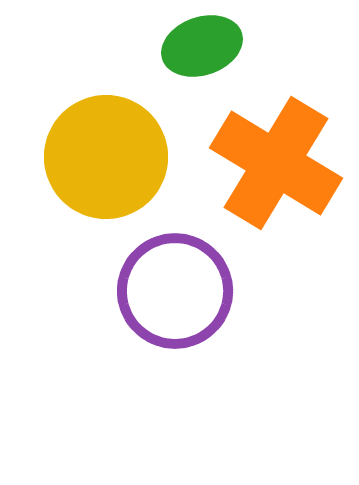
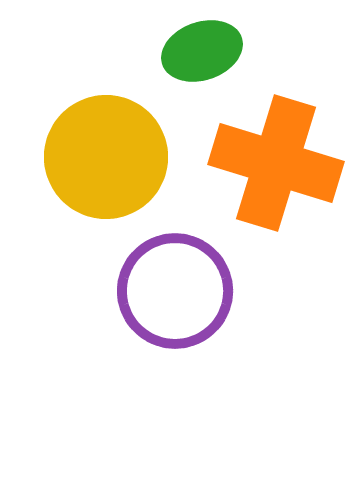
green ellipse: moved 5 px down
orange cross: rotated 14 degrees counterclockwise
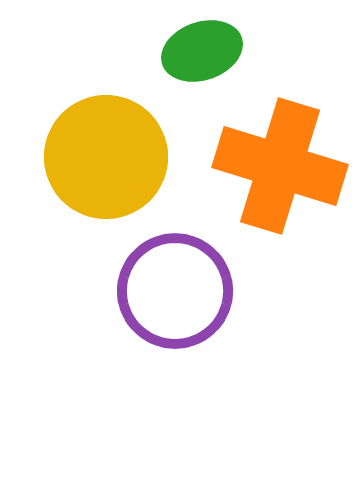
orange cross: moved 4 px right, 3 px down
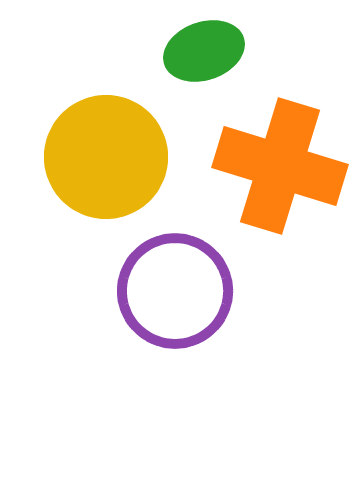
green ellipse: moved 2 px right
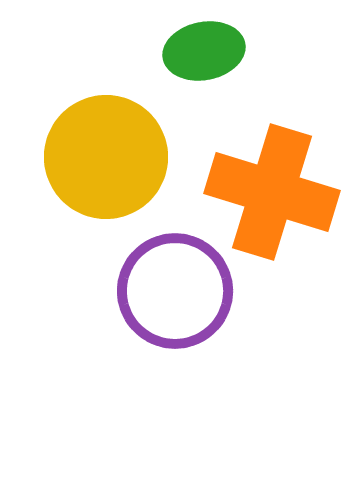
green ellipse: rotated 8 degrees clockwise
orange cross: moved 8 px left, 26 px down
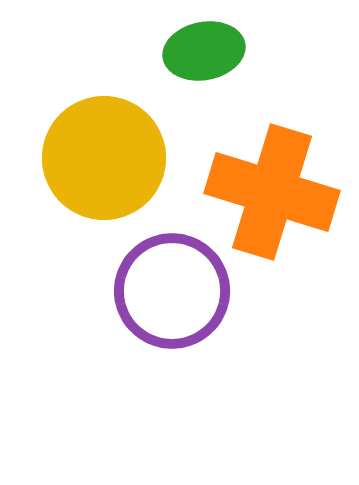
yellow circle: moved 2 px left, 1 px down
purple circle: moved 3 px left
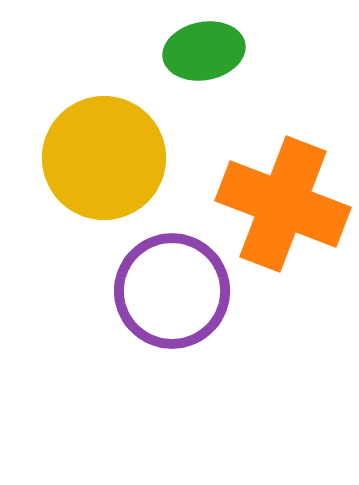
orange cross: moved 11 px right, 12 px down; rotated 4 degrees clockwise
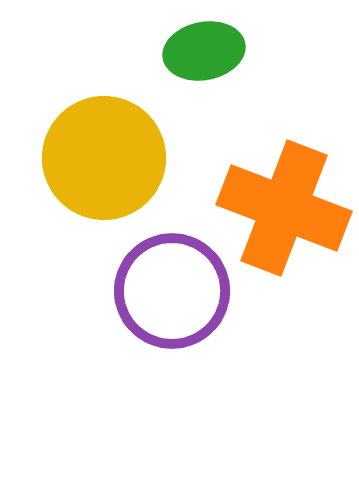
orange cross: moved 1 px right, 4 px down
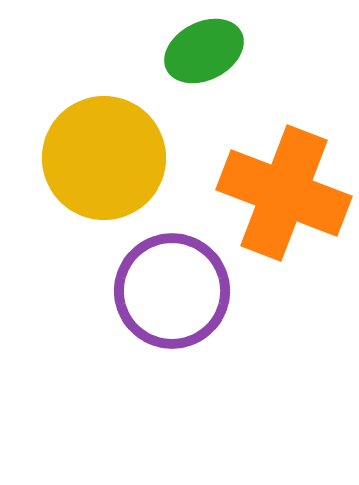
green ellipse: rotated 16 degrees counterclockwise
orange cross: moved 15 px up
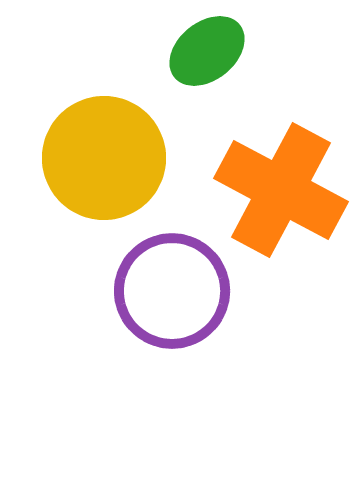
green ellipse: moved 3 px right; rotated 12 degrees counterclockwise
orange cross: moved 3 px left, 3 px up; rotated 7 degrees clockwise
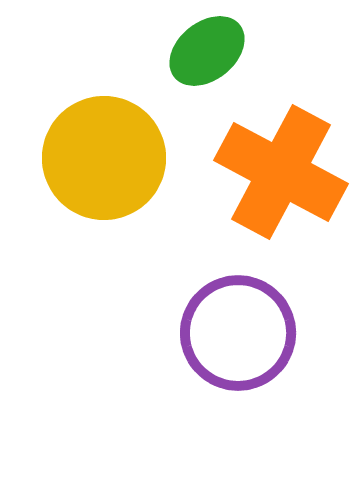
orange cross: moved 18 px up
purple circle: moved 66 px right, 42 px down
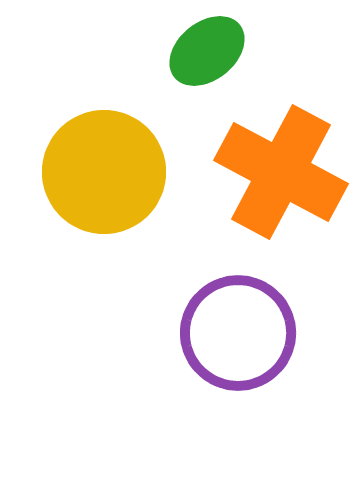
yellow circle: moved 14 px down
